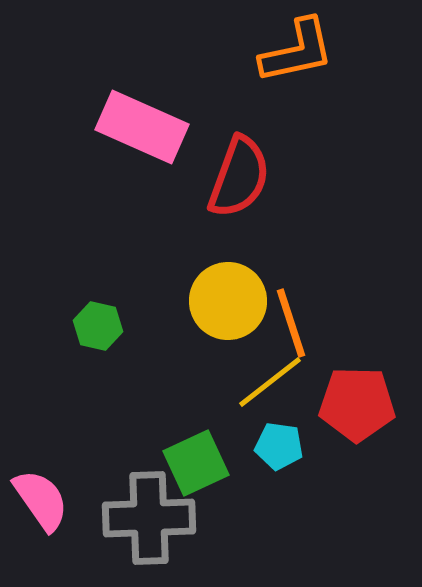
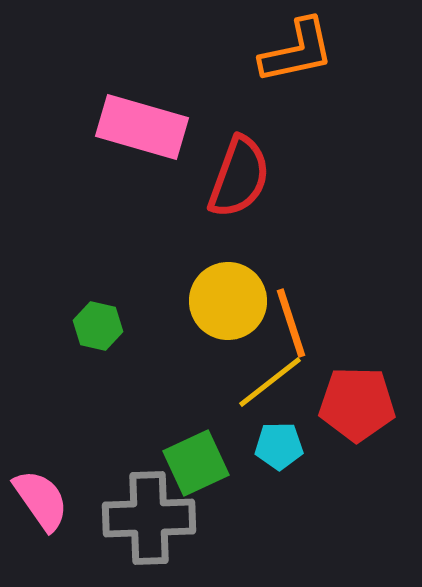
pink rectangle: rotated 8 degrees counterclockwise
cyan pentagon: rotated 9 degrees counterclockwise
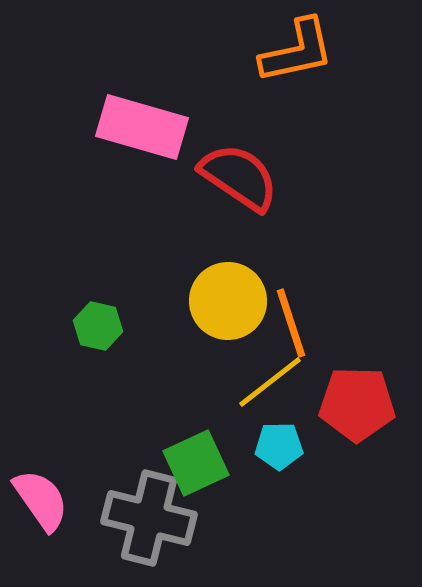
red semicircle: rotated 76 degrees counterclockwise
gray cross: rotated 16 degrees clockwise
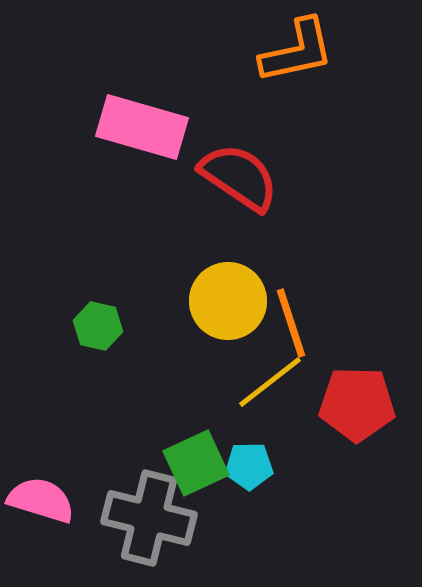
cyan pentagon: moved 30 px left, 20 px down
pink semicircle: rotated 38 degrees counterclockwise
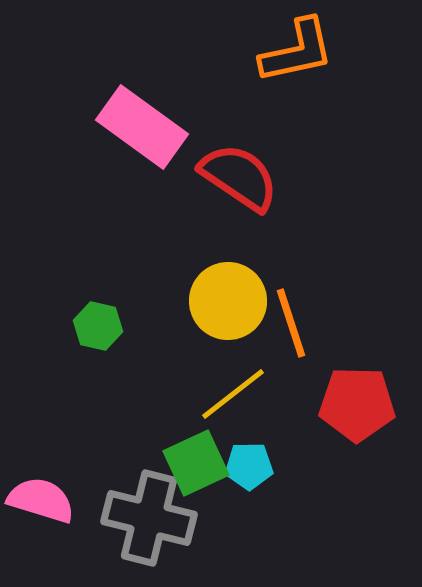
pink rectangle: rotated 20 degrees clockwise
yellow line: moved 37 px left, 12 px down
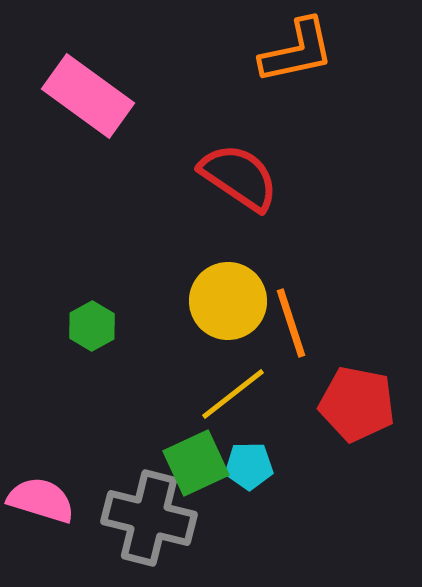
pink rectangle: moved 54 px left, 31 px up
green hexagon: moved 6 px left; rotated 18 degrees clockwise
red pentagon: rotated 10 degrees clockwise
